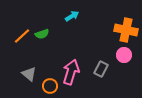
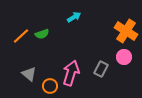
cyan arrow: moved 2 px right, 1 px down
orange cross: moved 1 px down; rotated 20 degrees clockwise
orange line: moved 1 px left
pink circle: moved 2 px down
pink arrow: moved 1 px down
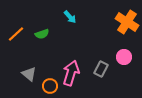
cyan arrow: moved 4 px left; rotated 80 degrees clockwise
orange cross: moved 1 px right, 9 px up
orange line: moved 5 px left, 2 px up
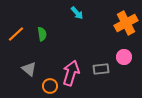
cyan arrow: moved 7 px right, 4 px up
orange cross: moved 1 px left, 1 px down; rotated 30 degrees clockwise
green semicircle: rotated 80 degrees counterclockwise
gray rectangle: rotated 56 degrees clockwise
gray triangle: moved 5 px up
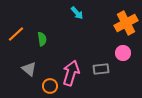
green semicircle: moved 5 px down
pink circle: moved 1 px left, 4 px up
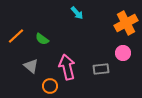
orange line: moved 2 px down
green semicircle: rotated 136 degrees clockwise
gray triangle: moved 2 px right, 3 px up
pink arrow: moved 4 px left, 6 px up; rotated 30 degrees counterclockwise
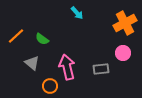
orange cross: moved 1 px left
gray triangle: moved 1 px right, 3 px up
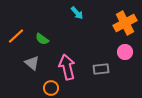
pink circle: moved 2 px right, 1 px up
orange circle: moved 1 px right, 2 px down
